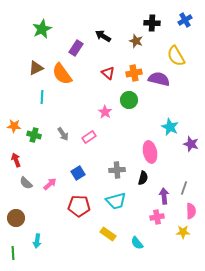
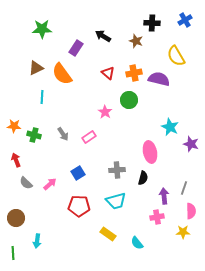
green star: rotated 24 degrees clockwise
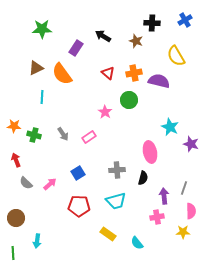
purple semicircle: moved 2 px down
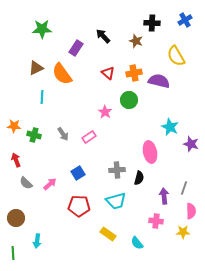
black arrow: rotated 14 degrees clockwise
black semicircle: moved 4 px left
pink cross: moved 1 px left, 4 px down; rotated 16 degrees clockwise
